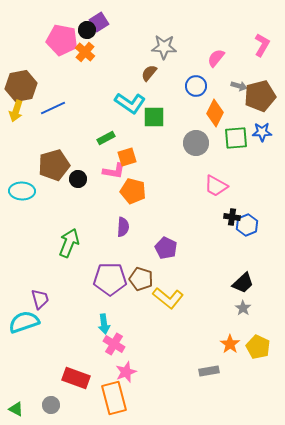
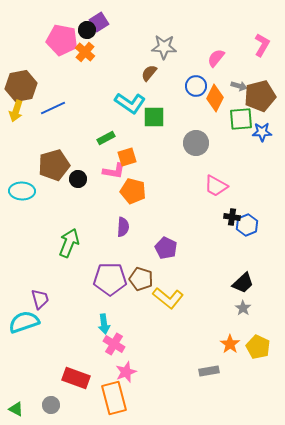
orange diamond at (215, 113): moved 15 px up
green square at (236, 138): moved 5 px right, 19 px up
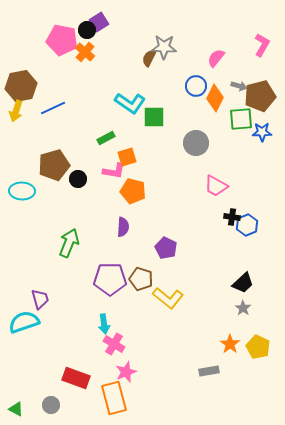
brown semicircle at (149, 73): moved 15 px up; rotated 12 degrees counterclockwise
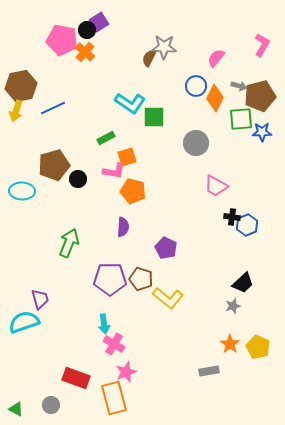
gray star at (243, 308): moved 10 px left, 2 px up; rotated 21 degrees clockwise
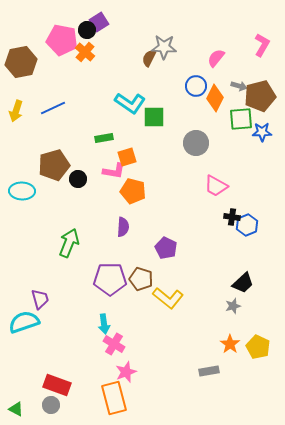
brown hexagon at (21, 86): moved 24 px up
green rectangle at (106, 138): moved 2 px left; rotated 18 degrees clockwise
red rectangle at (76, 378): moved 19 px left, 7 px down
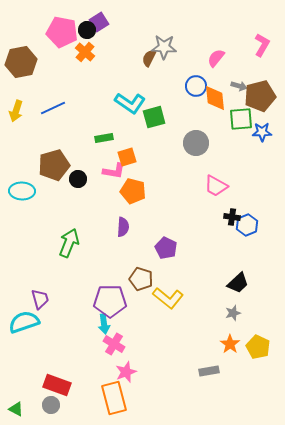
pink pentagon at (62, 40): moved 8 px up
orange diamond at (215, 98): rotated 32 degrees counterclockwise
green square at (154, 117): rotated 15 degrees counterclockwise
purple pentagon at (110, 279): moved 22 px down
black trapezoid at (243, 283): moved 5 px left
gray star at (233, 306): moved 7 px down
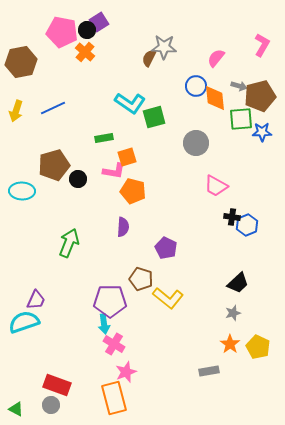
purple trapezoid at (40, 299): moved 4 px left, 1 px down; rotated 40 degrees clockwise
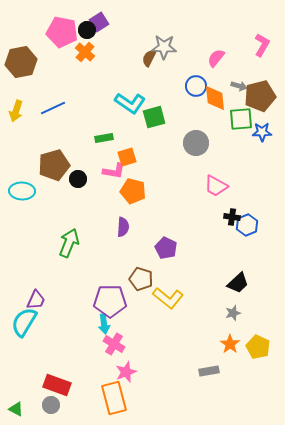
cyan semicircle at (24, 322): rotated 40 degrees counterclockwise
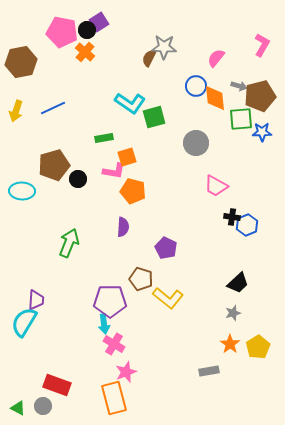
purple trapezoid at (36, 300): rotated 20 degrees counterclockwise
yellow pentagon at (258, 347): rotated 15 degrees clockwise
gray circle at (51, 405): moved 8 px left, 1 px down
green triangle at (16, 409): moved 2 px right, 1 px up
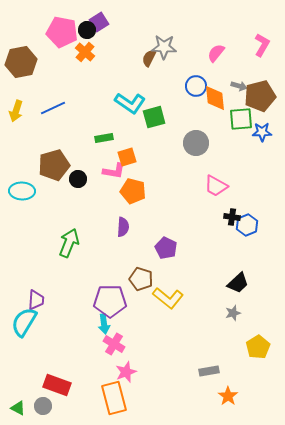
pink semicircle at (216, 58): moved 5 px up
orange star at (230, 344): moved 2 px left, 52 px down
